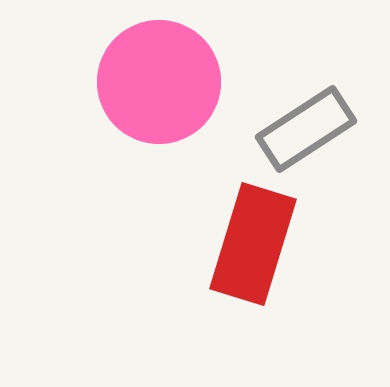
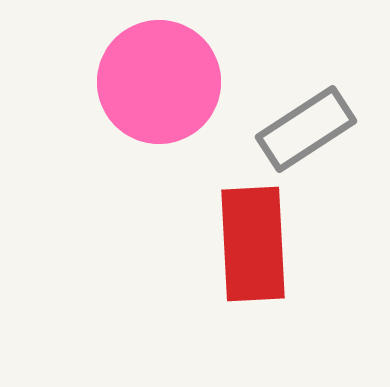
red rectangle: rotated 20 degrees counterclockwise
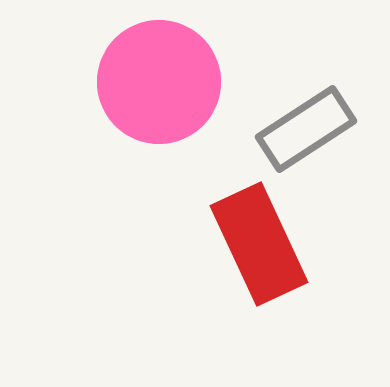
red rectangle: moved 6 px right; rotated 22 degrees counterclockwise
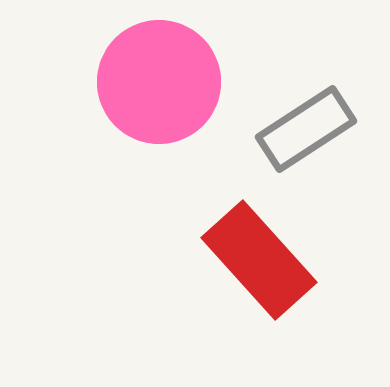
red rectangle: moved 16 px down; rotated 17 degrees counterclockwise
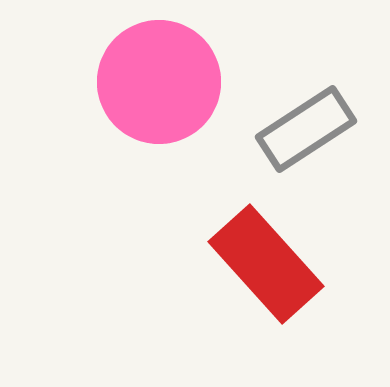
red rectangle: moved 7 px right, 4 px down
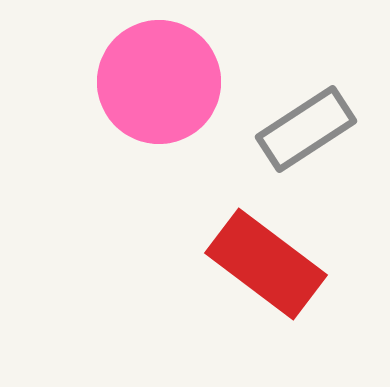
red rectangle: rotated 11 degrees counterclockwise
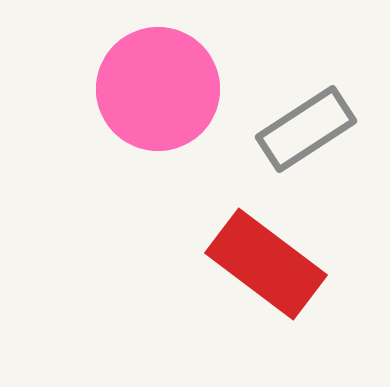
pink circle: moved 1 px left, 7 px down
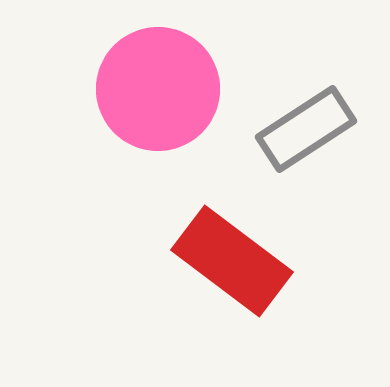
red rectangle: moved 34 px left, 3 px up
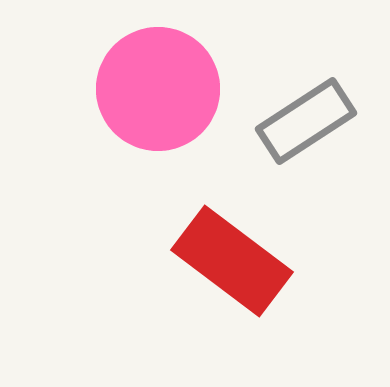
gray rectangle: moved 8 px up
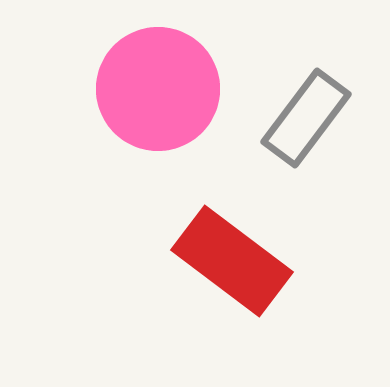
gray rectangle: moved 3 px up; rotated 20 degrees counterclockwise
